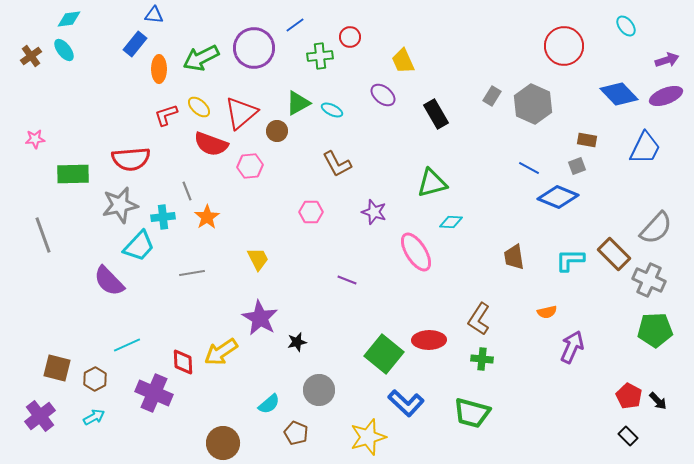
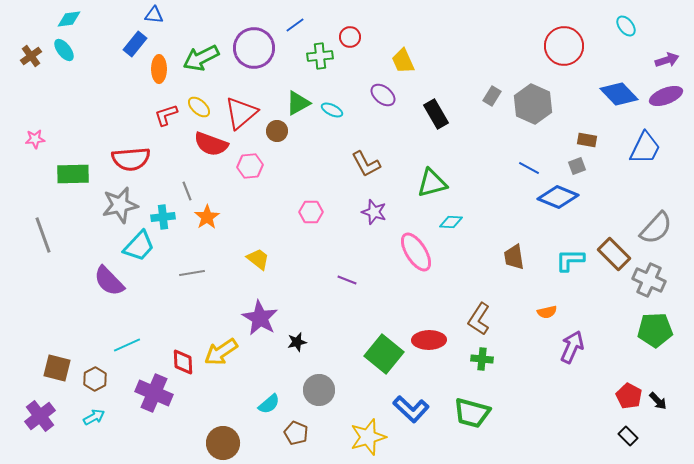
brown L-shape at (337, 164): moved 29 px right
yellow trapezoid at (258, 259): rotated 25 degrees counterclockwise
blue L-shape at (406, 403): moved 5 px right, 6 px down
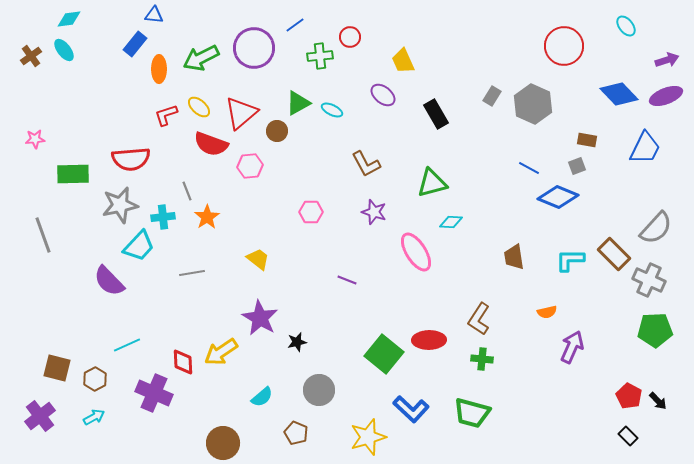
cyan semicircle at (269, 404): moved 7 px left, 7 px up
